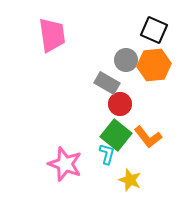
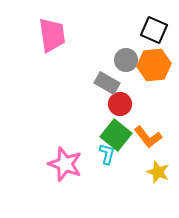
yellow star: moved 28 px right, 8 px up
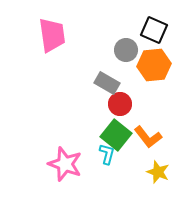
gray circle: moved 10 px up
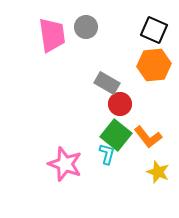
gray circle: moved 40 px left, 23 px up
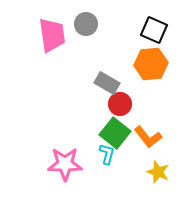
gray circle: moved 3 px up
orange hexagon: moved 3 px left, 1 px up
green square: moved 1 px left, 2 px up
pink star: rotated 20 degrees counterclockwise
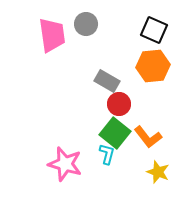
orange hexagon: moved 2 px right, 2 px down
gray rectangle: moved 2 px up
red circle: moved 1 px left
pink star: rotated 16 degrees clockwise
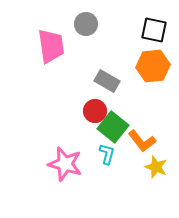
black square: rotated 12 degrees counterclockwise
pink trapezoid: moved 1 px left, 11 px down
red circle: moved 24 px left, 7 px down
green square: moved 2 px left, 6 px up
orange L-shape: moved 6 px left, 4 px down
yellow star: moved 2 px left, 5 px up
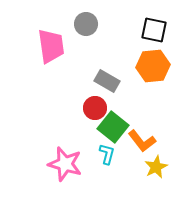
red circle: moved 3 px up
yellow star: rotated 25 degrees clockwise
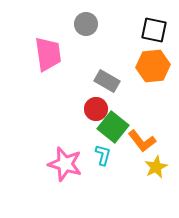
pink trapezoid: moved 3 px left, 8 px down
red circle: moved 1 px right, 1 px down
cyan L-shape: moved 4 px left, 1 px down
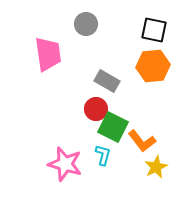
green square: rotated 12 degrees counterclockwise
